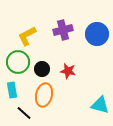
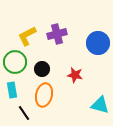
purple cross: moved 6 px left, 4 px down
blue circle: moved 1 px right, 9 px down
green circle: moved 3 px left
red star: moved 7 px right, 4 px down
black line: rotated 14 degrees clockwise
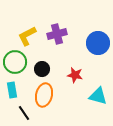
cyan triangle: moved 2 px left, 9 px up
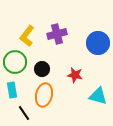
yellow L-shape: rotated 25 degrees counterclockwise
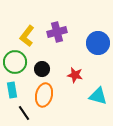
purple cross: moved 2 px up
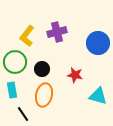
black line: moved 1 px left, 1 px down
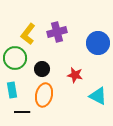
yellow L-shape: moved 1 px right, 2 px up
green circle: moved 4 px up
cyan triangle: rotated 12 degrees clockwise
black line: moved 1 px left, 2 px up; rotated 56 degrees counterclockwise
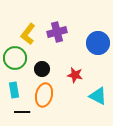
cyan rectangle: moved 2 px right
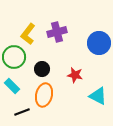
blue circle: moved 1 px right
green circle: moved 1 px left, 1 px up
cyan rectangle: moved 2 px left, 4 px up; rotated 35 degrees counterclockwise
black line: rotated 21 degrees counterclockwise
